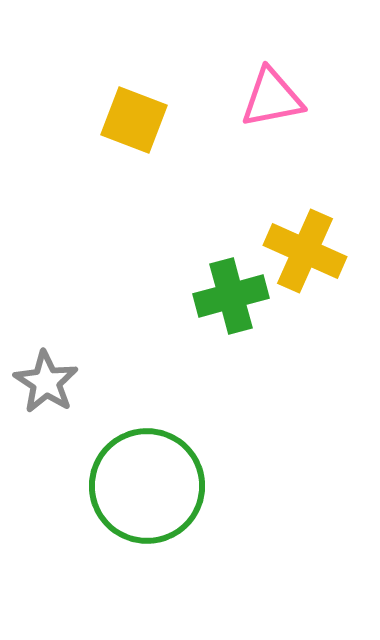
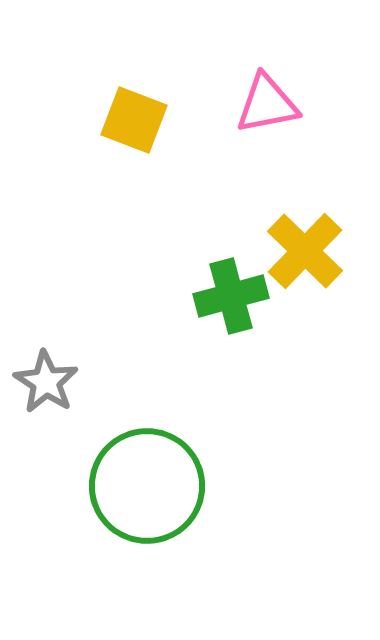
pink triangle: moved 5 px left, 6 px down
yellow cross: rotated 20 degrees clockwise
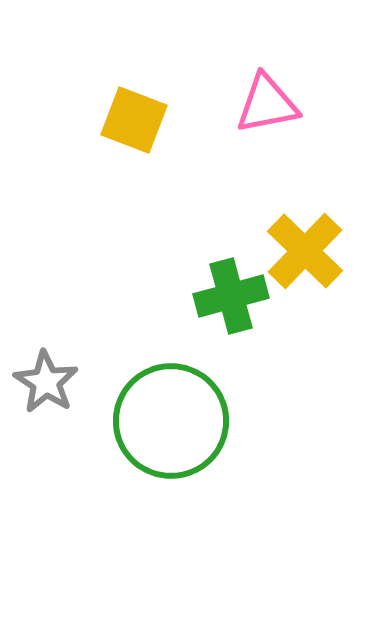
green circle: moved 24 px right, 65 px up
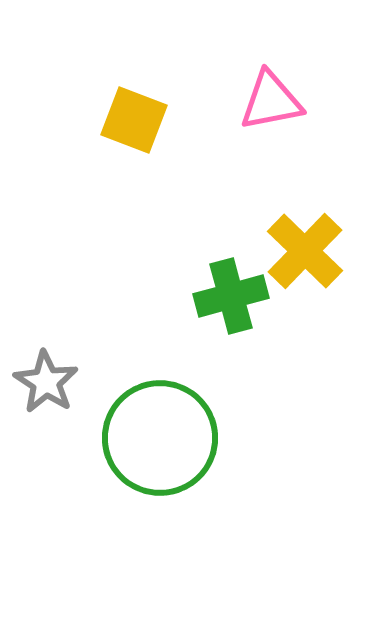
pink triangle: moved 4 px right, 3 px up
green circle: moved 11 px left, 17 px down
